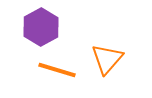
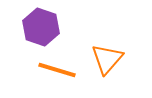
purple hexagon: rotated 12 degrees counterclockwise
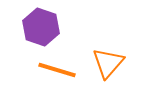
orange triangle: moved 1 px right, 4 px down
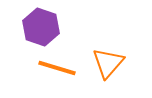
orange line: moved 2 px up
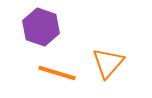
orange line: moved 5 px down
